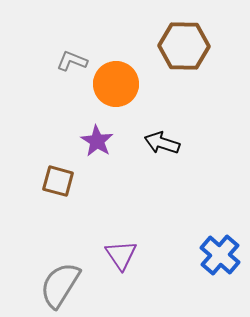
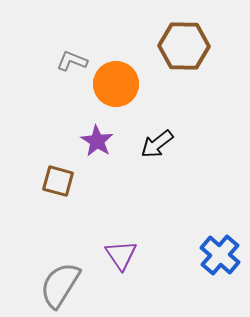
black arrow: moved 5 px left, 1 px down; rotated 56 degrees counterclockwise
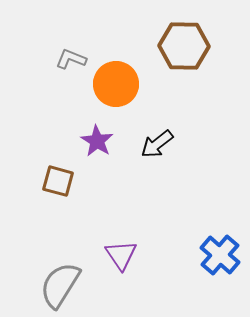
gray L-shape: moved 1 px left, 2 px up
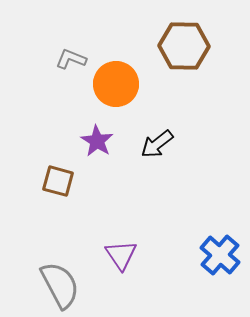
gray semicircle: rotated 120 degrees clockwise
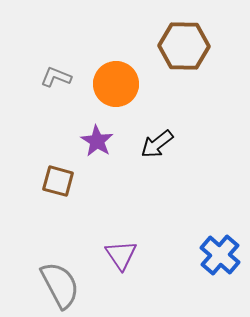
gray L-shape: moved 15 px left, 18 px down
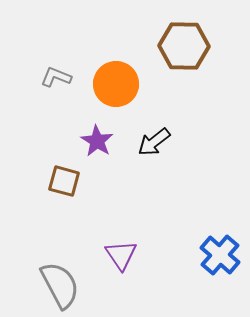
black arrow: moved 3 px left, 2 px up
brown square: moved 6 px right
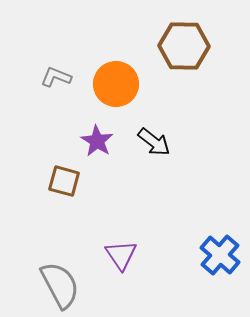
black arrow: rotated 104 degrees counterclockwise
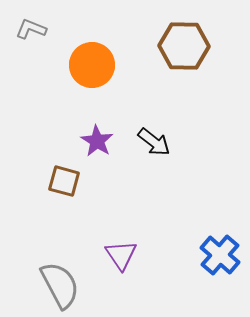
gray L-shape: moved 25 px left, 48 px up
orange circle: moved 24 px left, 19 px up
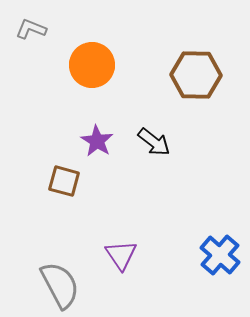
brown hexagon: moved 12 px right, 29 px down
